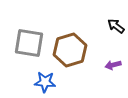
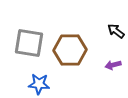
black arrow: moved 5 px down
brown hexagon: rotated 16 degrees clockwise
blue star: moved 6 px left, 2 px down
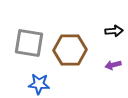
black arrow: moved 2 px left; rotated 138 degrees clockwise
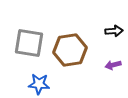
brown hexagon: rotated 8 degrees counterclockwise
